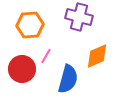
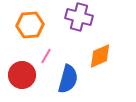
orange diamond: moved 3 px right
red circle: moved 6 px down
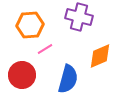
pink line: moved 1 px left, 7 px up; rotated 28 degrees clockwise
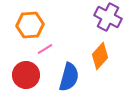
purple cross: moved 29 px right; rotated 12 degrees clockwise
orange diamond: rotated 24 degrees counterclockwise
red circle: moved 4 px right
blue semicircle: moved 1 px right, 2 px up
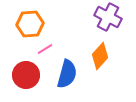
orange hexagon: moved 1 px up
blue semicircle: moved 2 px left, 3 px up
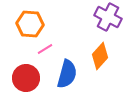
orange hexagon: rotated 8 degrees clockwise
red circle: moved 3 px down
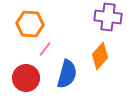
purple cross: rotated 20 degrees counterclockwise
pink line: rotated 21 degrees counterclockwise
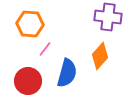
blue semicircle: moved 1 px up
red circle: moved 2 px right, 3 px down
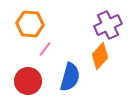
purple cross: moved 8 px down; rotated 32 degrees counterclockwise
blue semicircle: moved 3 px right, 4 px down
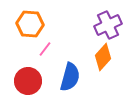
orange diamond: moved 3 px right, 1 px down
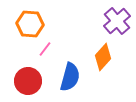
purple cross: moved 9 px right, 4 px up; rotated 16 degrees counterclockwise
